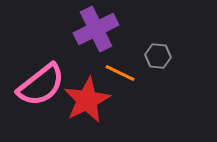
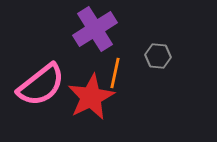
purple cross: moved 1 px left; rotated 6 degrees counterclockwise
orange line: moved 5 px left; rotated 76 degrees clockwise
red star: moved 4 px right, 3 px up
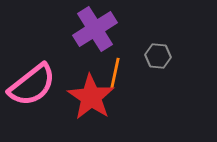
pink semicircle: moved 9 px left
red star: rotated 12 degrees counterclockwise
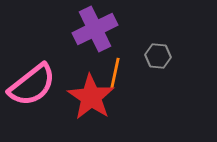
purple cross: rotated 6 degrees clockwise
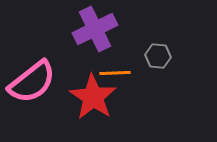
orange line: rotated 76 degrees clockwise
pink semicircle: moved 3 px up
red star: moved 2 px right
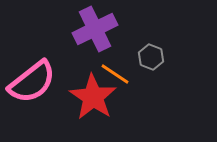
gray hexagon: moved 7 px left, 1 px down; rotated 15 degrees clockwise
orange line: moved 1 px down; rotated 36 degrees clockwise
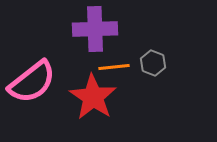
purple cross: rotated 24 degrees clockwise
gray hexagon: moved 2 px right, 6 px down
orange line: moved 1 px left, 7 px up; rotated 40 degrees counterclockwise
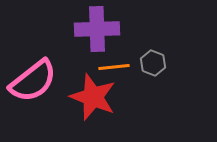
purple cross: moved 2 px right
pink semicircle: moved 1 px right, 1 px up
red star: rotated 12 degrees counterclockwise
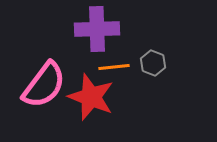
pink semicircle: moved 11 px right, 4 px down; rotated 15 degrees counterclockwise
red star: moved 2 px left
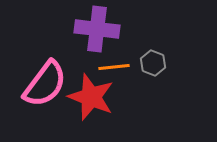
purple cross: rotated 9 degrees clockwise
pink semicircle: moved 1 px right, 1 px up
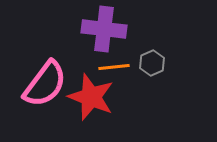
purple cross: moved 7 px right
gray hexagon: moved 1 px left; rotated 15 degrees clockwise
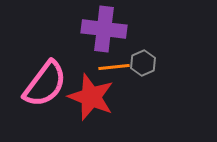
gray hexagon: moved 9 px left
